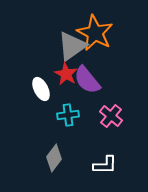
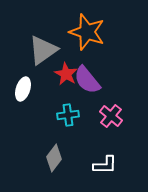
orange star: moved 8 px left, 1 px up; rotated 9 degrees counterclockwise
gray triangle: moved 29 px left, 4 px down
white ellipse: moved 18 px left; rotated 45 degrees clockwise
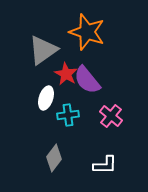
white ellipse: moved 23 px right, 9 px down
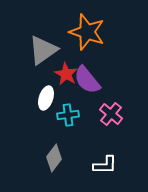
pink cross: moved 2 px up
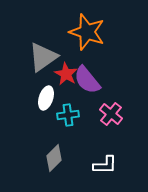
gray triangle: moved 7 px down
gray diamond: rotated 8 degrees clockwise
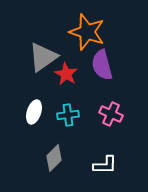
purple semicircle: moved 15 px right, 15 px up; rotated 24 degrees clockwise
white ellipse: moved 12 px left, 14 px down
pink cross: rotated 15 degrees counterclockwise
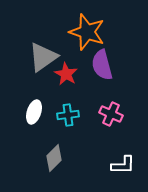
white L-shape: moved 18 px right
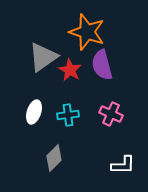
red star: moved 4 px right, 4 px up
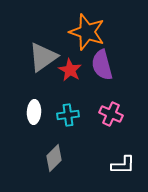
white ellipse: rotated 15 degrees counterclockwise
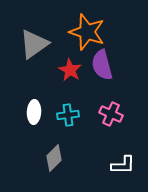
gray triangle: moved 9 px left, 13 px up
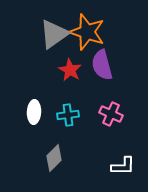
gray triangle: moved 20 px right, 10 px up
white L-shape: moved 1 px down
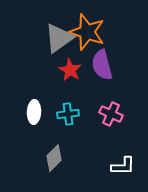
gray triangle: moved 5 px right, 4 px down
cyan cross: moved 1 px up
